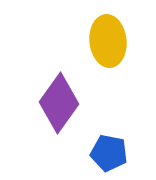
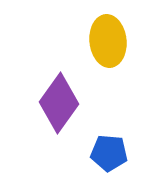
blue pentagon: rotated 6 degrees counterclockwise
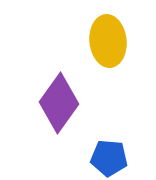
blue pentagon: moved 5 px down
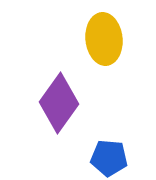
yellow ellipse: moved 4 px left, 2 px up
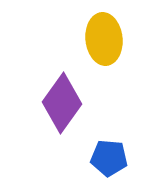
purple diamond: moved 3 px right
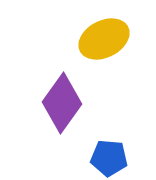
yellow ellipse: rotated 69 degrees clockwise
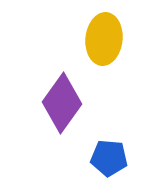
yellow ellipse: rotated 57 degrees counterclockwise
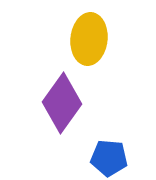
yellow ellipse: moved 15 px left
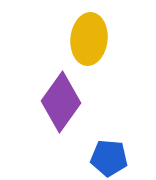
purple diamond: moved 1 px left, 1 px up
